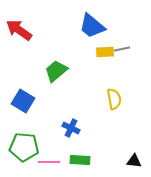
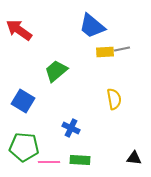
black triangle: moved 3 px up
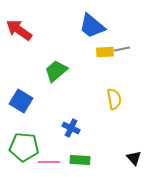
blue square: moved 2 px left
black triangle: rotated 42 degrees clockwise
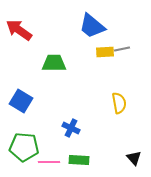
green trapezoid: moved 2 px left, 8 px up; rotated 40 degrees clockwise
yellow semicircle: moved 5 px right, 4 px down
green rectangle: moved 1 px left
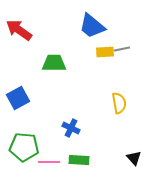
blue square: moved 3 px left, 3 px up; rotated 30 degrees clockwise
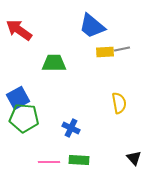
green pentagon: moved 29 px up
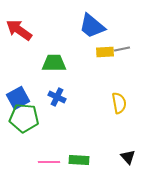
blue cross: moved 14 px left, 31 px up
black triangle: moved 6 px left, 1 px up
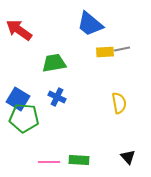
blue trapezoid: moved 2 px left, 2 px up
green trapezoid: rotated 10 degrees counterclockwise
blue square: moved 1 px down; rotated 30 degrees counterclockwise
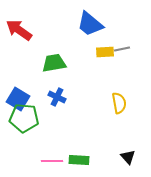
pink line: moved 3 px right, 1 px up
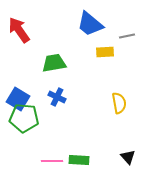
red arrow: rotated 20 degrees clockwise
gray line: moved 5 px right, 13 px up
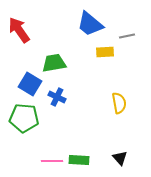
blue square: moved 12 px right, 15 px up
black triangle: moved 8 px left, 1 px down
